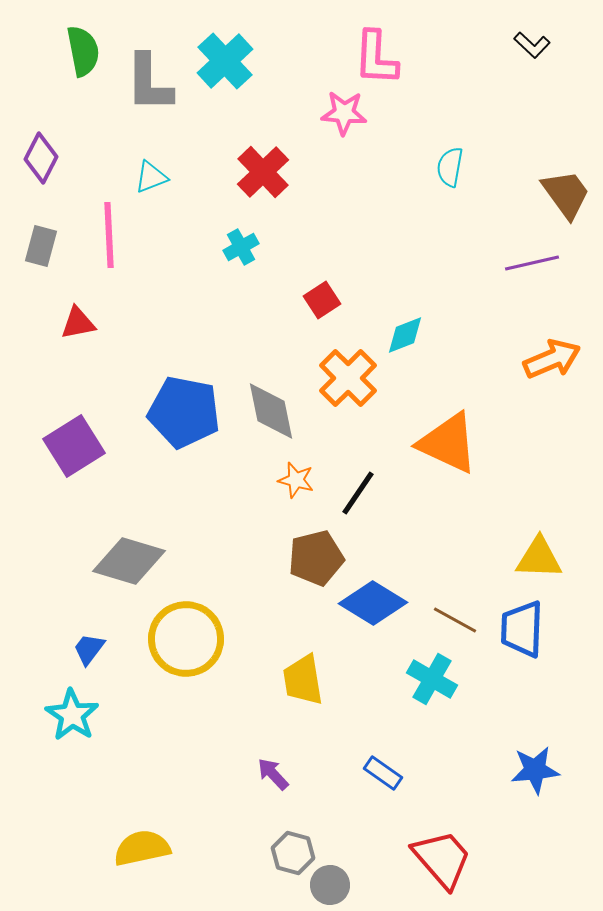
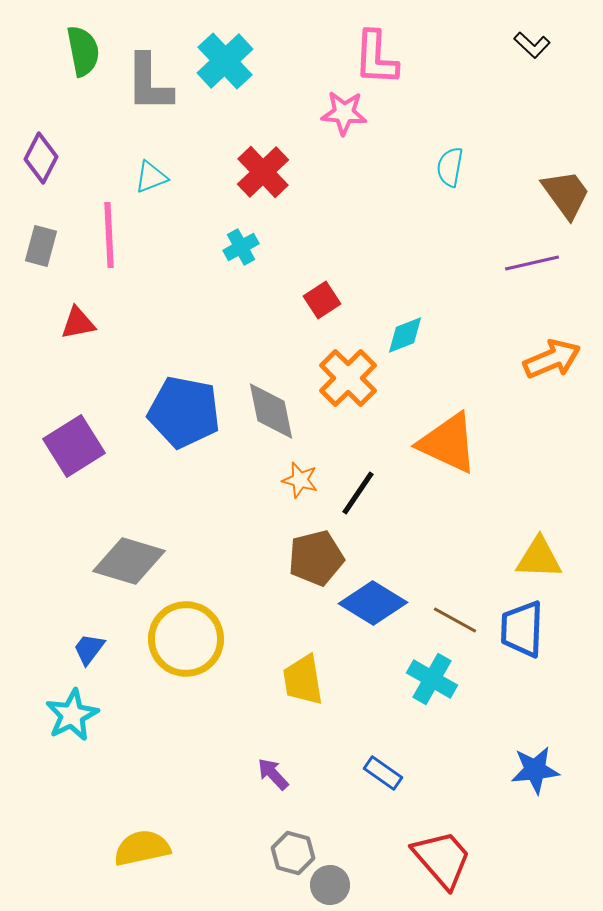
orange star at (296, 480): moved 4 px right
cyan star at (72, 715): rotated 12 degrees clockwise
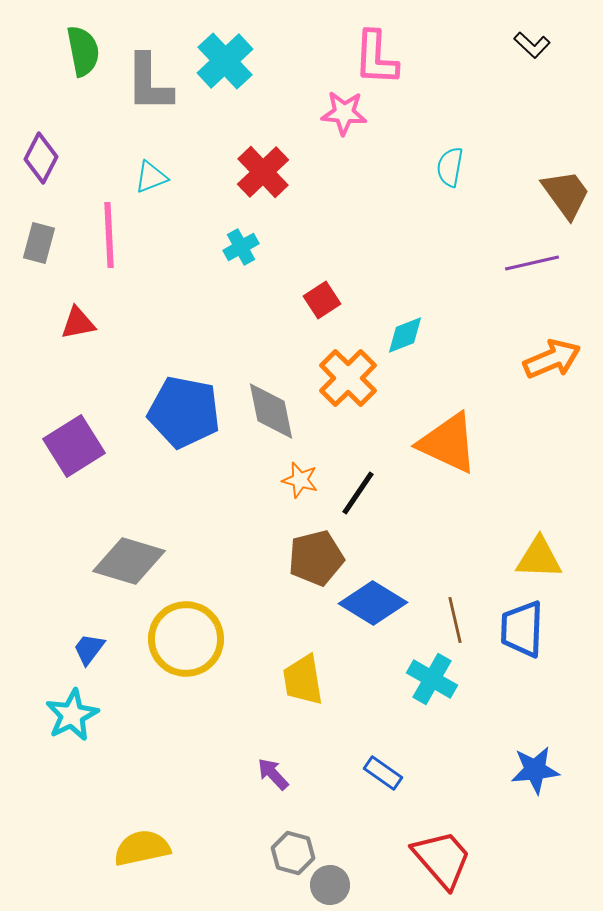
gray rectangle at (41, 246): moved 2 px left, 3 px up
brown line at (455, 620): rotated 48 degrees clockwise
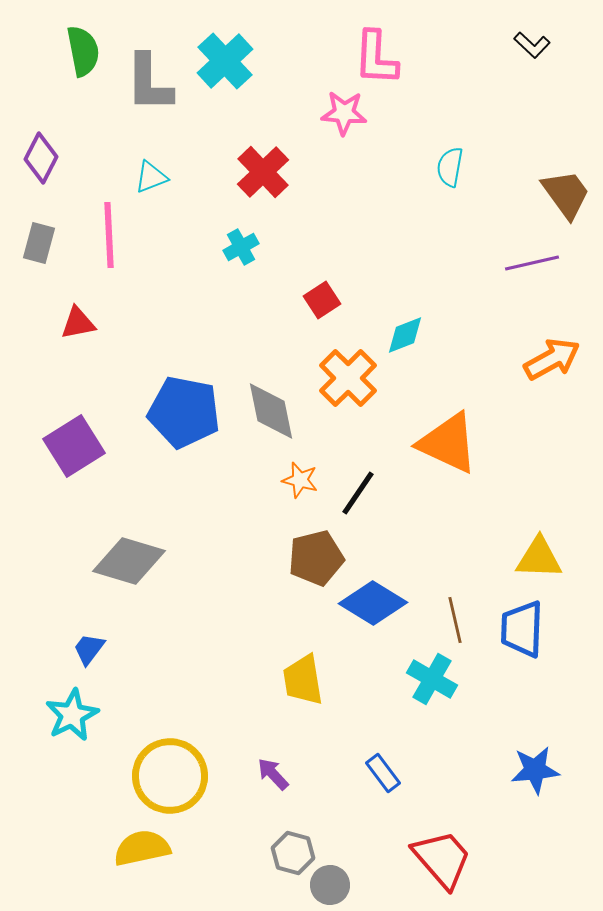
orange arrow at (552, 359): rotated 6 degrees counterclockwise
yellow circle at (186, 639): moved 16 px left, 137 px down
blue rectangle at (383, 773): rotated 18 degrees clockwise
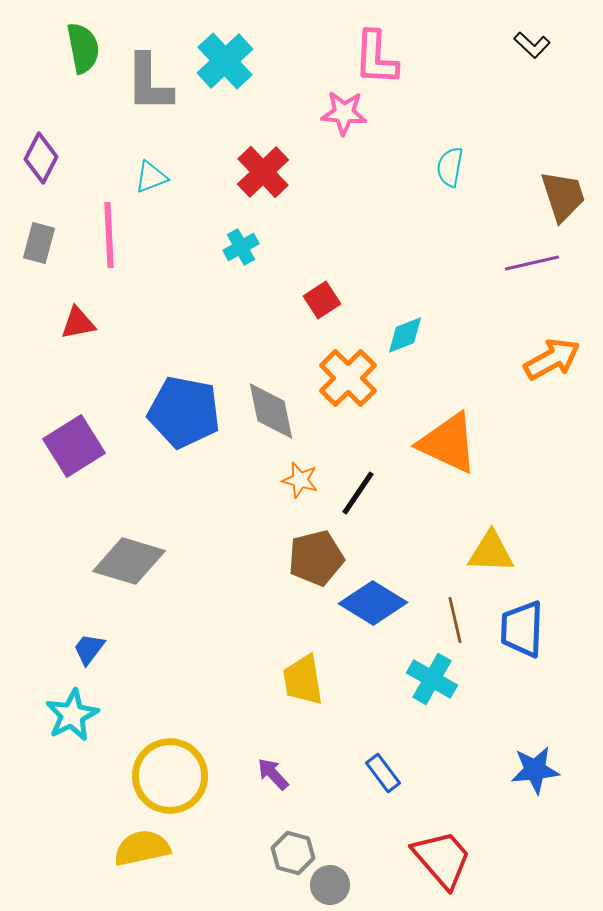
green semicircle at (83, 51): moved 3 px up
brown trapezoid at (566, 194): moved 3 px left, 2 px down; rotated 18 degrees clockwise
yellow triangle at (539, 558): moved 48 px left, 6 px up
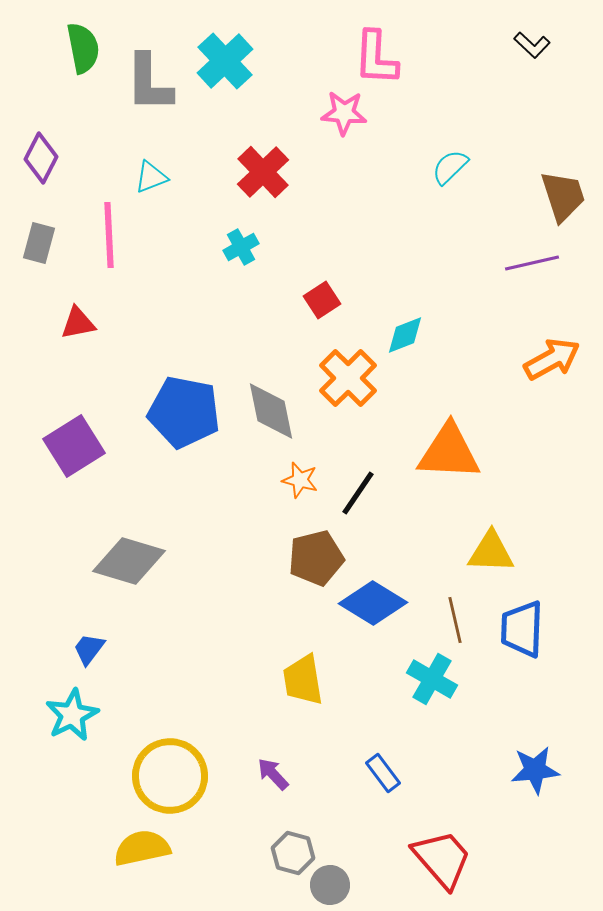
cyan semicircle at (450, 167): rotated 36 degrees clockwise
orange triangle at (448, 443): moved 1 px right, 9 px down; rotated 22 degrees counterclockwise
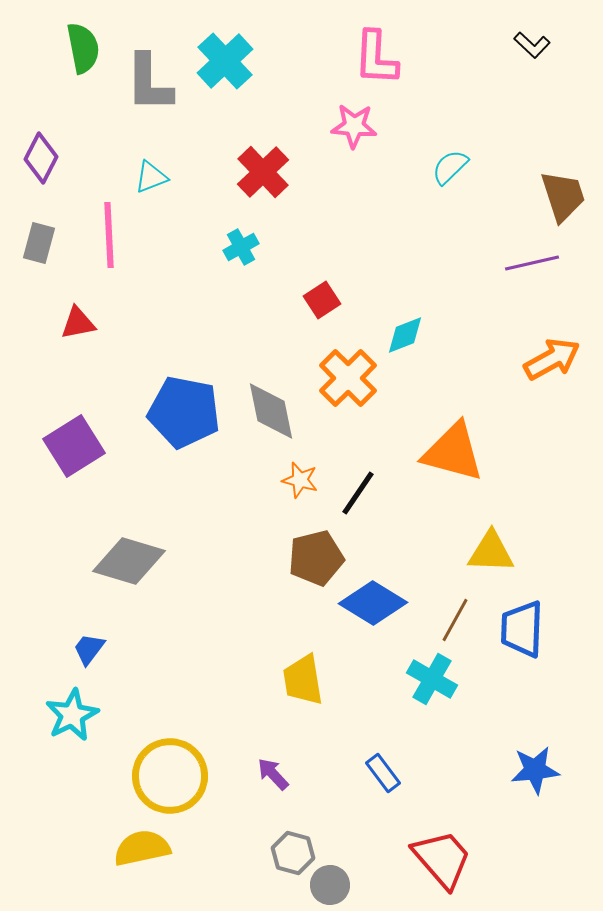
pink star at (344, 113): moved 10 px right, 13 px down
orange triangle at (449, 452): moved 4 px right; rotated 12 degrees clockwise
brown line at (455, 620): rotated 42 degrees clockwise
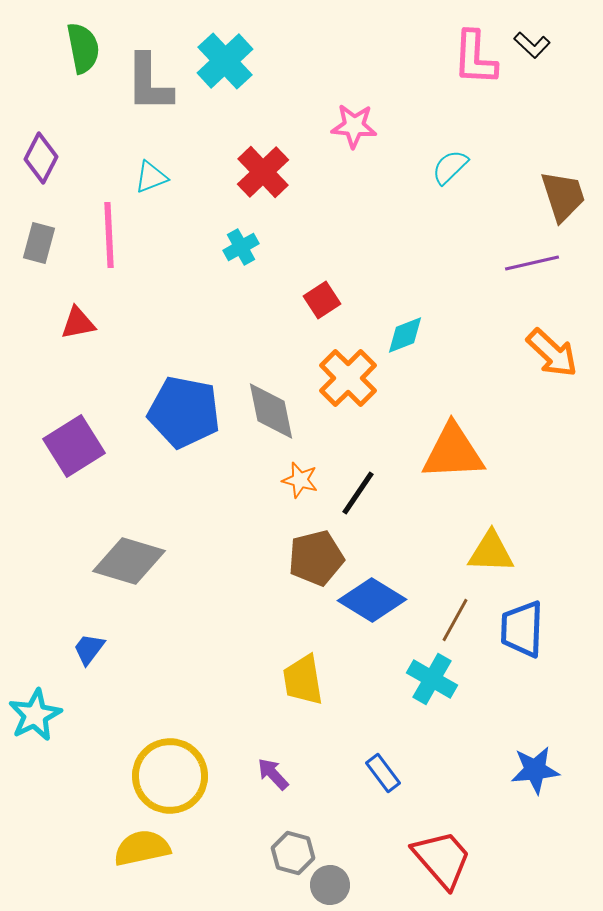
pink L-shape at (376, 58): moved 99 px right
orange arrow at (552, 359): moved 6 px up; rotated 72 degrees clockwise
orange triangle at (453, 452): rotated 18 degrees counterclockwise
blue diamond at (373, 603): moved 1 px left, 3 px up
cyan star at (72, 715): moved 37 px left
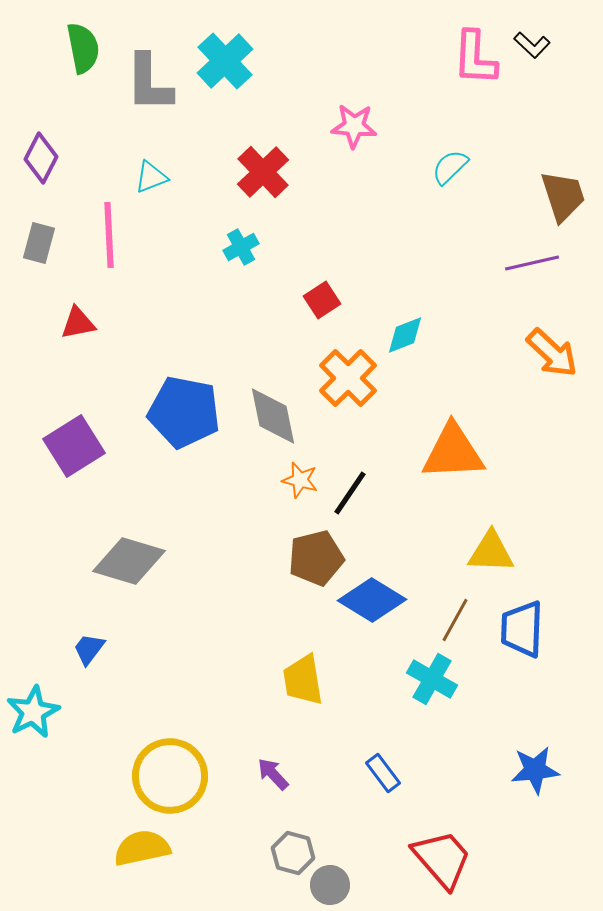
gray diamond at (271, 411): moved 2 px right, 5 px down
black line at (358, 493): moved 8 px left
cyan star at (35, 715): moved 2 px left, 3 px up
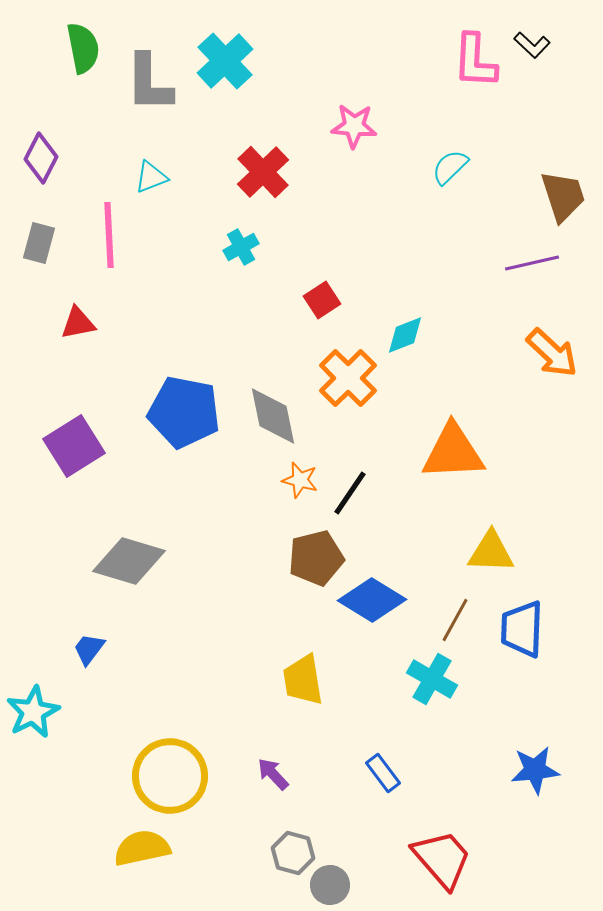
pink L-shape at (475, 58): moved 3 px down
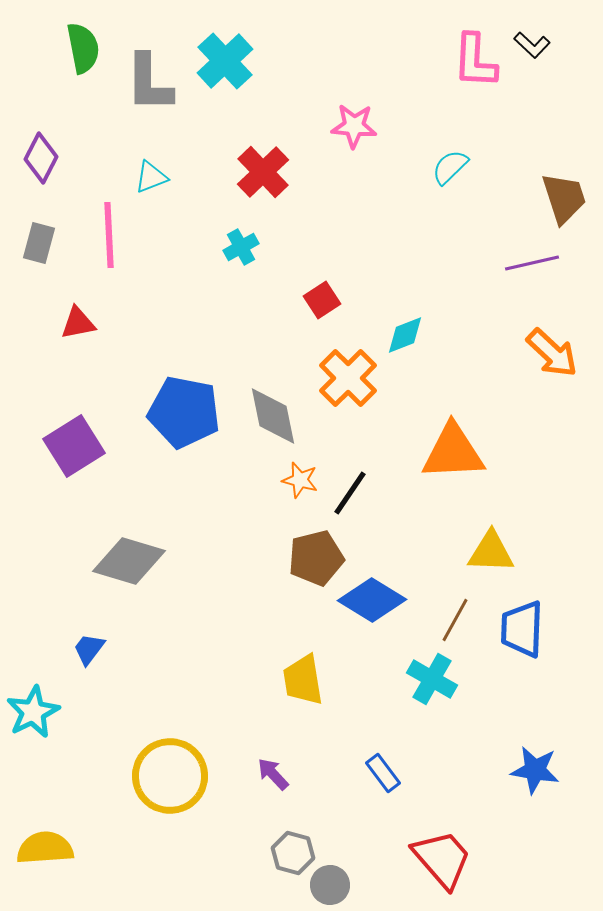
brown trapezoid at (563, 196): moved 1 px right, 2 px down
blue star at (535, 770): rotated 15 degrees clockwise
yellow semicircle at (142, 848): moved 97 px left; rotated 8 degrees clockwise
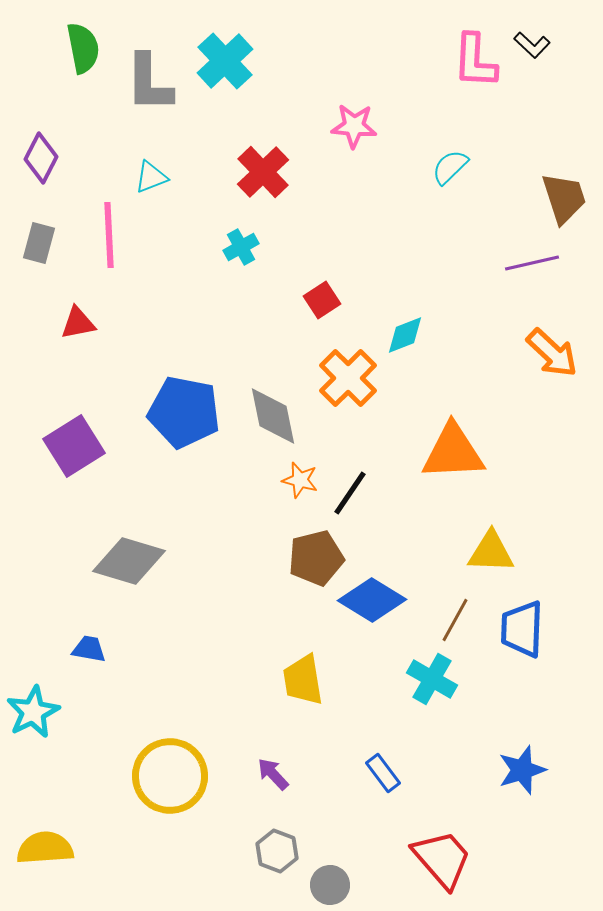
blue trapezoid at (89, 649): rotated 63 degrees clockwise
blue star at (535, 770): moved 13 px left; rotated 27 degrees counterclockwise
gray hexagon at (293, 853): moved 16 px left, 2 px up; rotated 6 degrees clockwise
